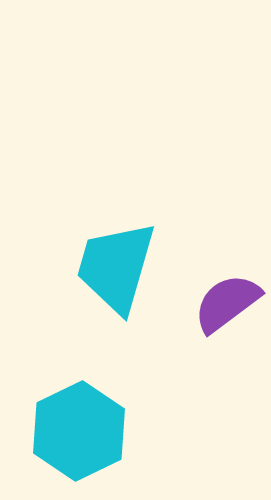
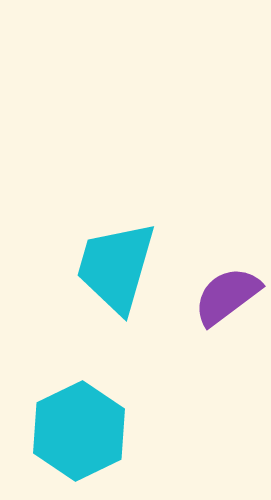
purple semicircle: moved 7 px up
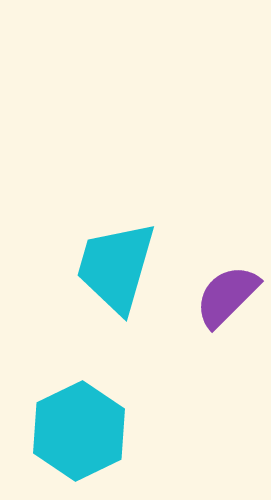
purple semicircle: rotated 8 degrees counterclockwise
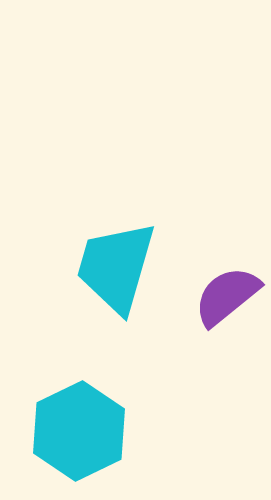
purple semicircle: rotated 6 degrees clockwise
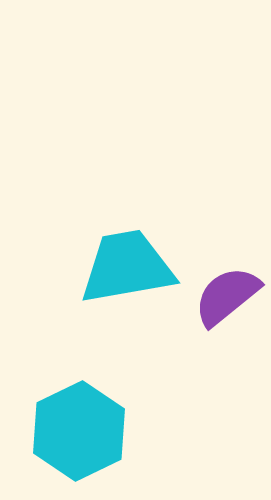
cyan trapezoid: moved 11 px right; rotated 64 degrees clockwise
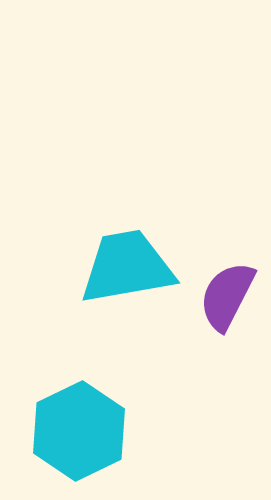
purple semicircle: rotated 24 degrees counterclockwise
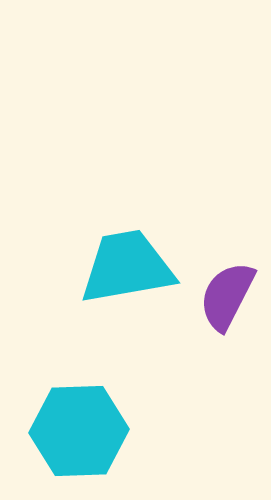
cyan hexagon: rotated 24 degrees clockwise
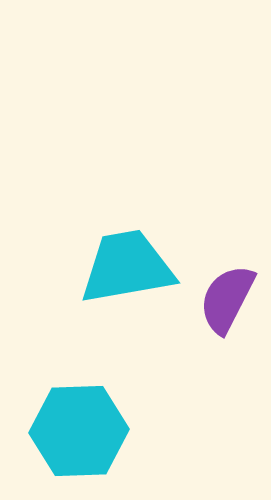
purple semicircle: moved 3 px down
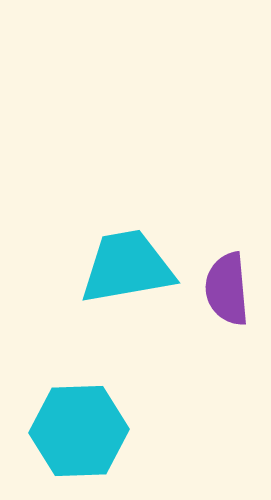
purple semicircle: moved 10 px up; rotated 32 degrees counterclockwise
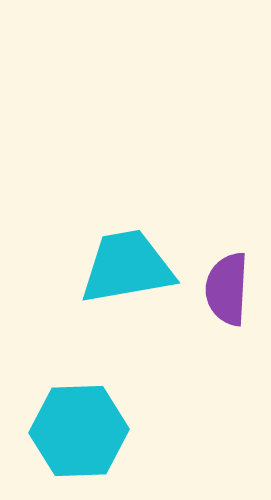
purple semicircle: rotated 8 degrees clockwise
